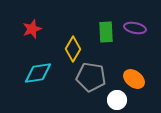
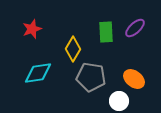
purple ellipse: rotated 55 degrees counterclockwise
white circle: moved 2 px right, 1 px down
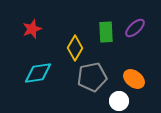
yellow diamond: moved 2 px right, 1 px up
gray pentagon: moved 1 px right; rotated 20 degrees counterclockwise
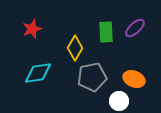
orange ellipse: rotated 15 degrees counterclockwise
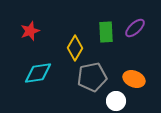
red star: moved 2 px left, 2 px down
white circle: moved 3 px left
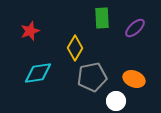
green rectangle: moved 4 px left, 14 px up
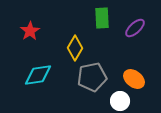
red star: rotated 12 degrees counterclockwise
cyan diamond: moved 2 px down
orange ellipse: rotated 15 degrees clockwise
white circle: moved 4 px right
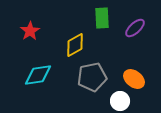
yellow diamond: moved 3 px up; rotated 30 degrees clockwise
